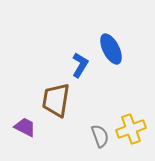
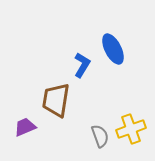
blue ellipse: moved 2 px right
blue L-shape: moved 2 px right
purple trapezoid: rotated 50 degrees counterclockwise
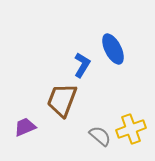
brown trapezoid: moved 6 px right; rotated 12 degrees clockwise
gray semicircle: rotated 30 degrees counterclockwise
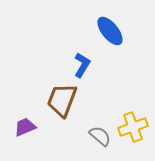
blue ellipse: moved 3 px left, 18 px up; rotated 12 degrees counterclockwise
yellow cross: moved 2 px right, 2 px up
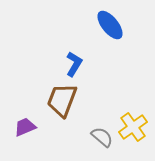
blue ellipse: moved 6 px up
blue L-shape: moved 8 px left, 1 px up
yellow cross: rotated 16 degrees counterclockwise
gray semicircle: moved 2 px right, 1 px down
